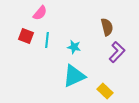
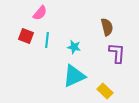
purple L-shape: moved 1 px down; rotated 40 degrees counterclockwise
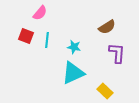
brown semicircle: rotated 72 degrees clockwise
cyan triangle: moved 1 px left, 3 px up
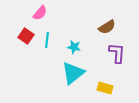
red square: rotated 14 degrees clockwise
cyan triangle: rotated 15 degrees counterclockwise
yellow rectangle: moved 3 px up; rotated 28 degrees counterclockwise
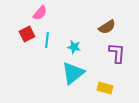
red square: moved 1 px right, 2 px up; rotated 28 degrees clockwise
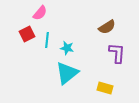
cyan star: moved 7 px left, 1 px down
cyan triangle: moved 6 px left
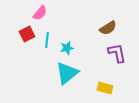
brown semicircle: moved 1 px right, 1 px down
cyan star: rotated 24 degrees counterclockwise
purple L-shape: rotated 15 degrees counterclockwise
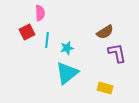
pink semicircle: rotated 42 degrees counterclockwise
brown semicircle: moved 3 px left, 4 px down
red square: moved 2 px up
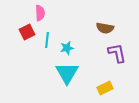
brown semicircle: moved 4 px up; rotated 42 degrees clockwise
cyan triangle: rotated 20 degrees counterclockwise
yellow rectangle: rotated 42 degrees counterclockwise
